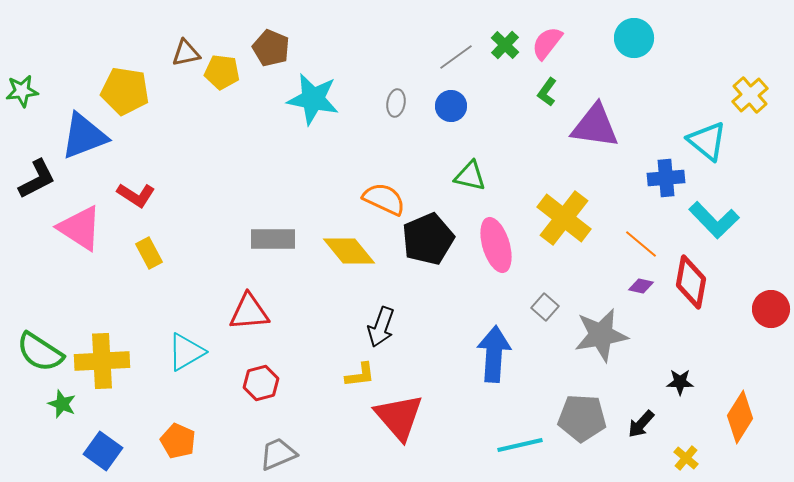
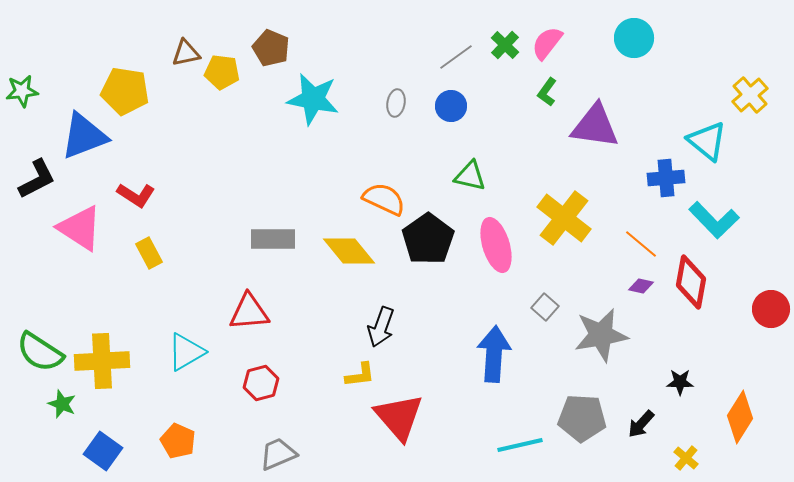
black pentagon at (428, 239): rotated 12 degrees counterclockwise
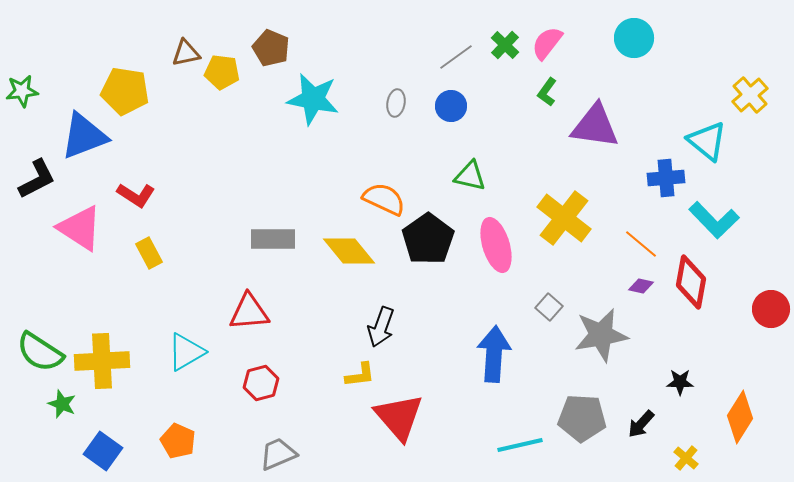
gray square at (545, 307): moved 4 px right
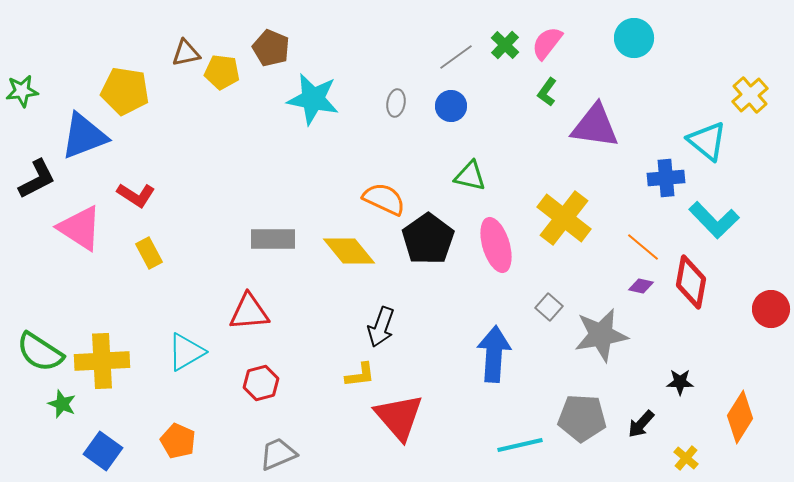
orange line at (641, 244): moved 2 px right, 3 px down
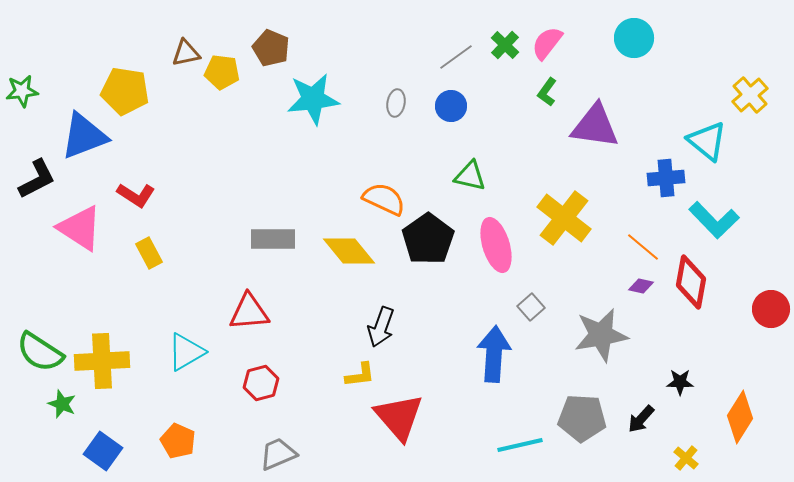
cyan star at (313, 99): rotated 18 degrees counterclockwise
gray square at (549, 307): moved 18 px left; rotated 8 degrees clockwise
black arrow at (641, 424): moved 5 px up
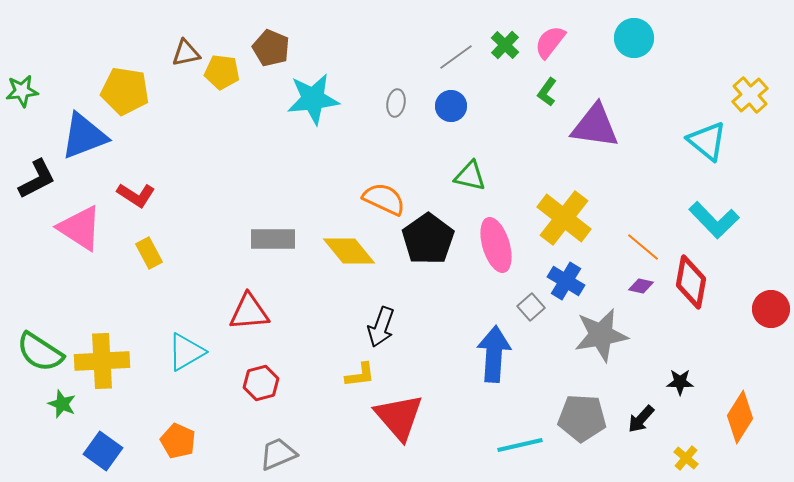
pink semicircle at (547, 43): moved 3 px right, 1 px up
blue cross at (666, 178): moved 100 px left, 103 px down; rotated 36 degrees clockwise
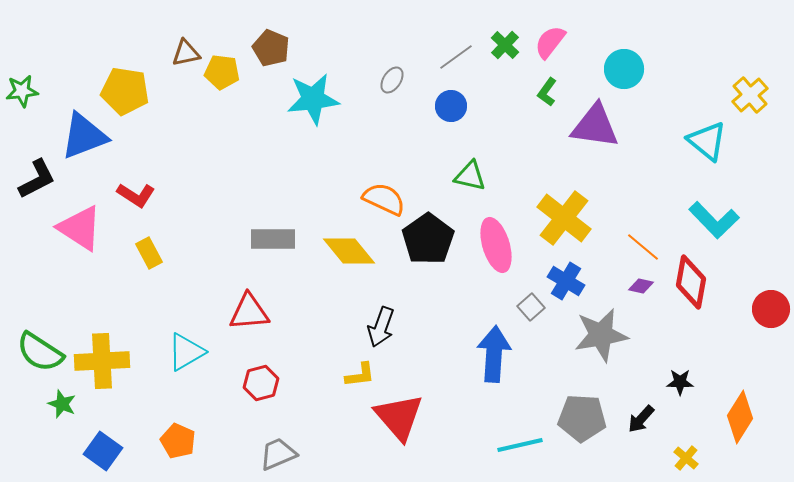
cyan circle at (634, 38): moved 10 px left, 31 px down
gray ellipse at (396, 103): moved 4 px left, 23 px up; rotated 24 degrees clockwise
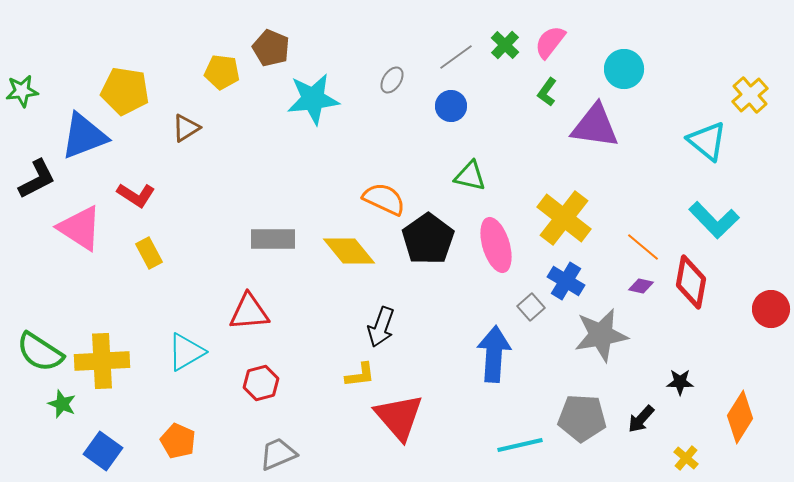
brown triangle at (186, 53): moved 75 px down; rotated 20 degrees counterclockwise
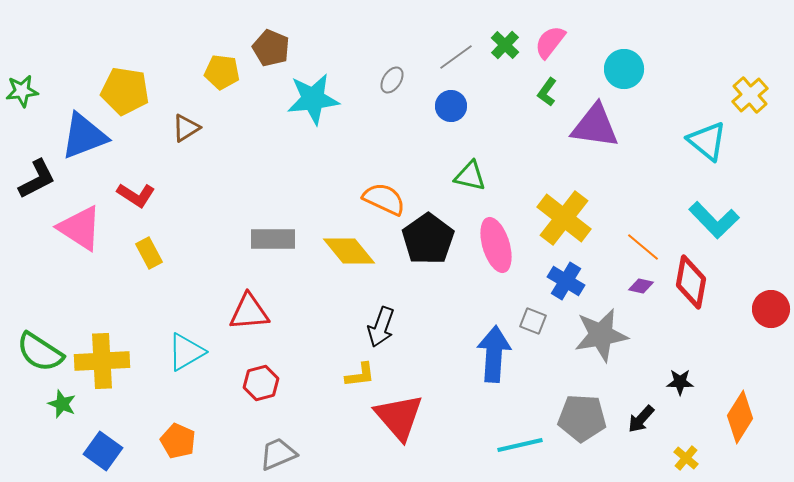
gray square at (531, 307): moved 2 px right, 14 px down; rotated 28 degrees counterclockwise
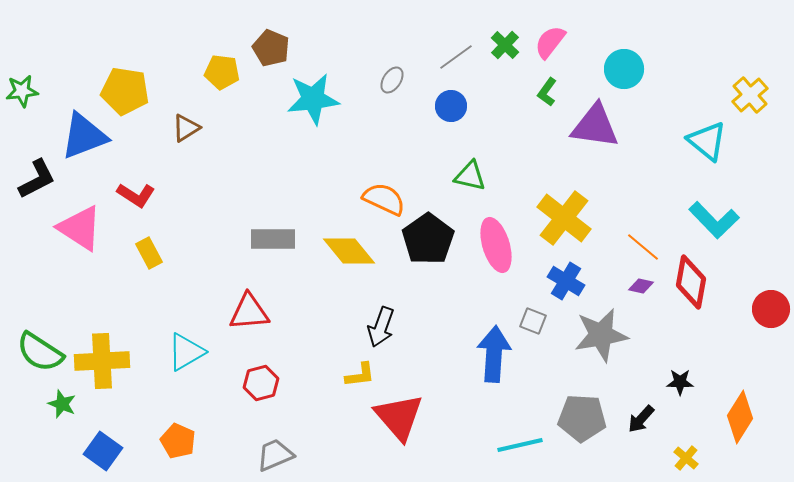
gray trapezoid at (278, 454): moved 3 px left, 1 px down
